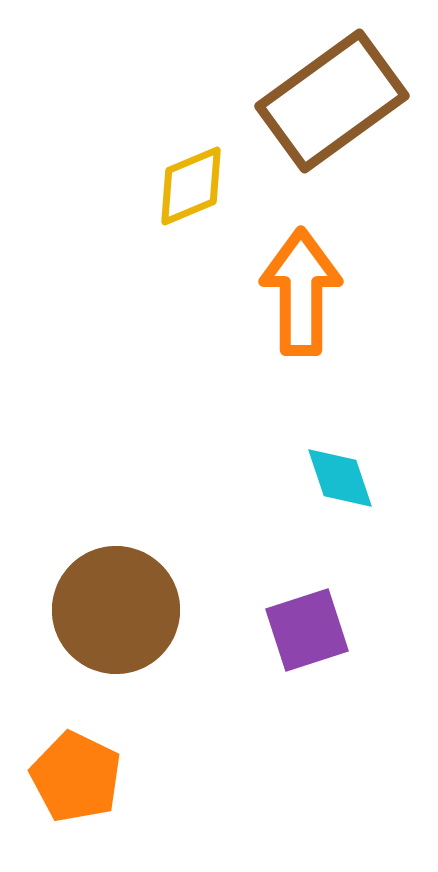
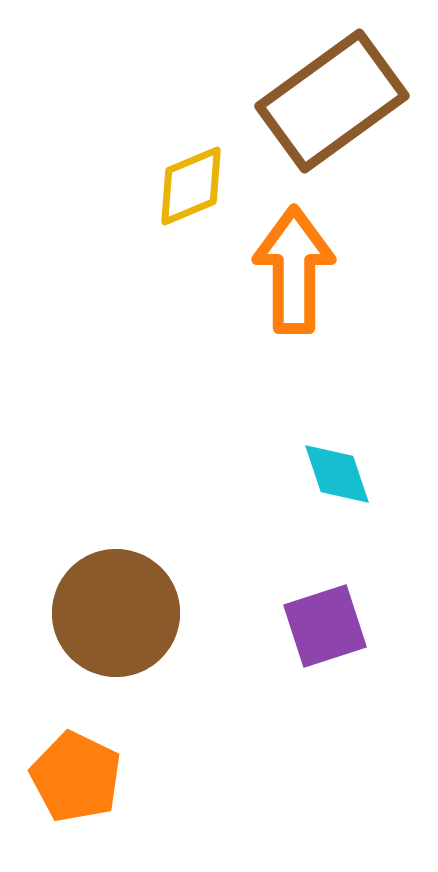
orange arrow: moved 7 px left, 22 px up
cyan diamond: moved 3 px left, 4 px up
brown circle: moved 3 px down
purple square: moved 18 px right, 4 px up
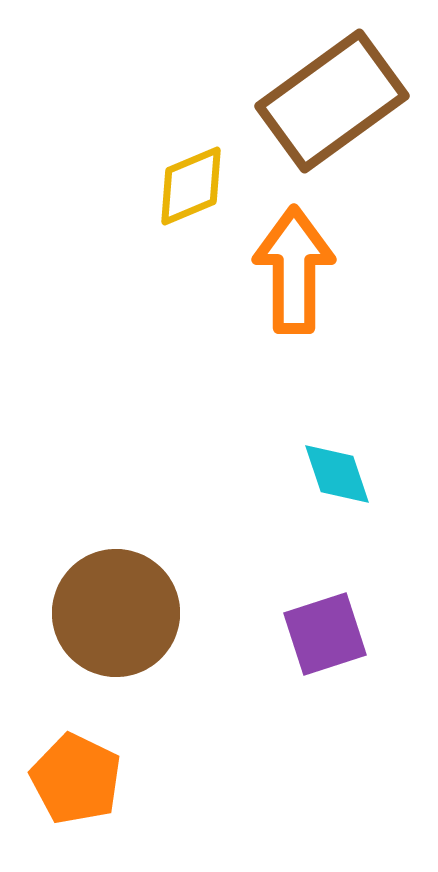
purple square: moved 8 px down
orange pentagon: moved 2 px down
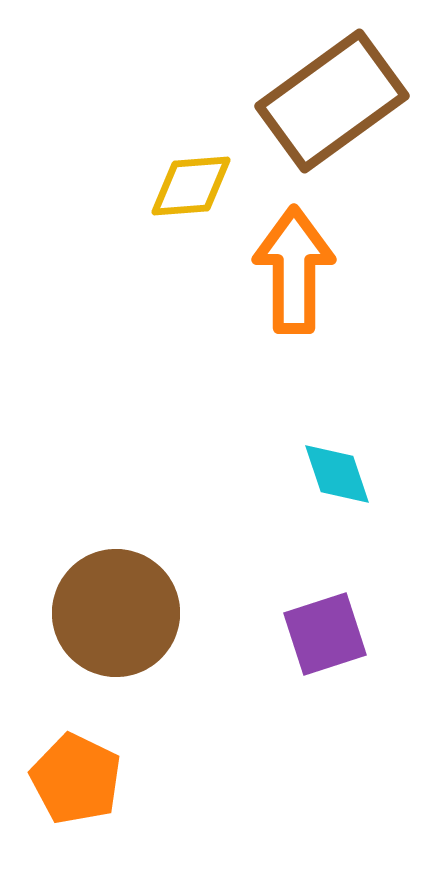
yellow diamond: rotated 18 degrees clockwise
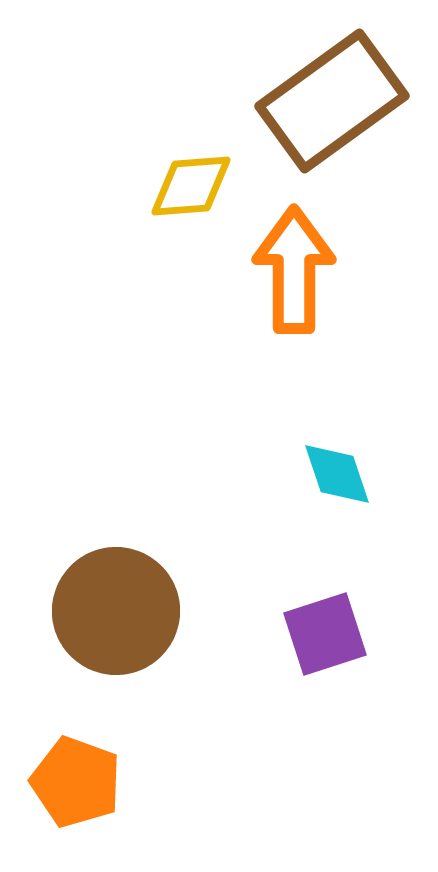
brown circle: moved 2 px up
orange pentagon: moved 3 px down; rotated 6 degrees counterclockwise
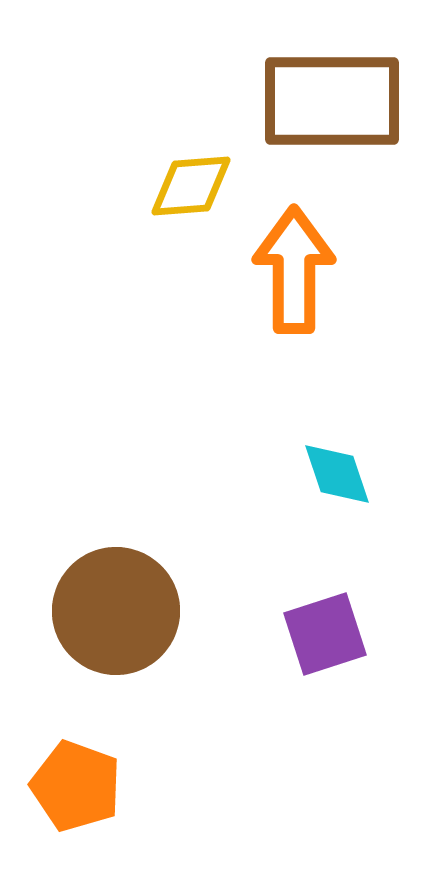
brown rectangle: rotated 36 degrees clockwise
orange pentagon: moved 4 px down
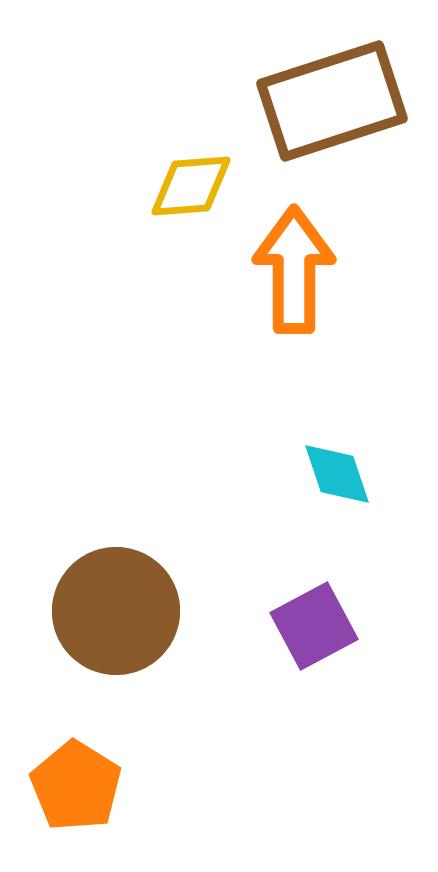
brown rectangle: rotated 18 degrees counterclockwise
purple square: moved 11 px left, 8 px up; rotated 10 degrees counterclockwise
orange pentagon: rotated 12 degrees clockwise
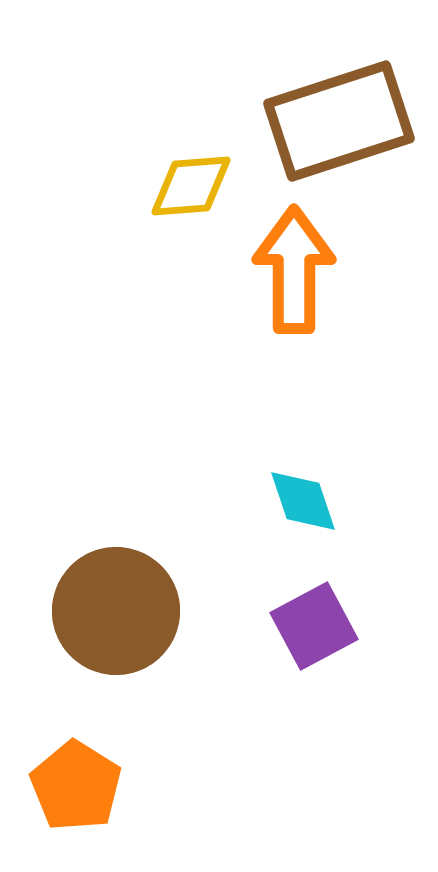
brown rectangle: moved 7 px right, 20 px down
cyan diamond: moved 34 px left, 27 px down
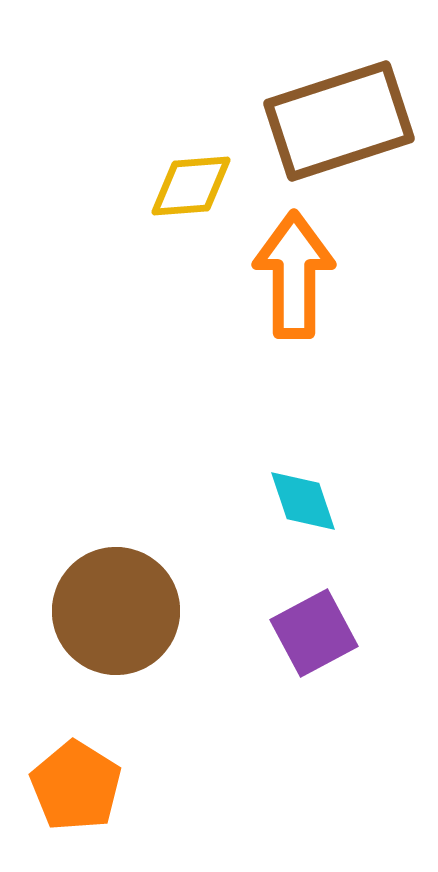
orange arrow: moved 5 px down
purple square: moved 7 px down
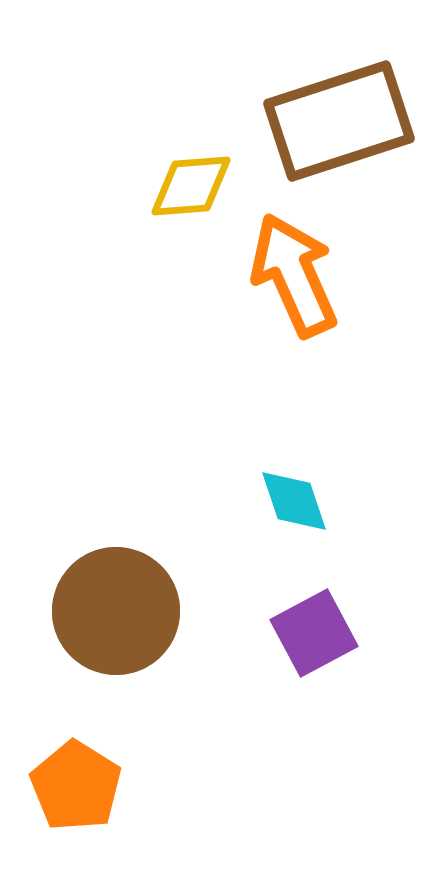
orange arrow: rotated 24 degrees counterclockwise
cyan diamond: moved 9 px left
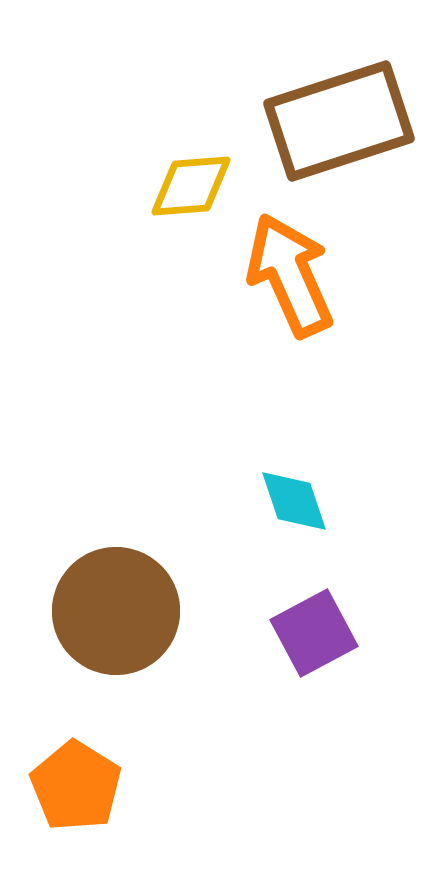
orange arrow: moved 4 px left
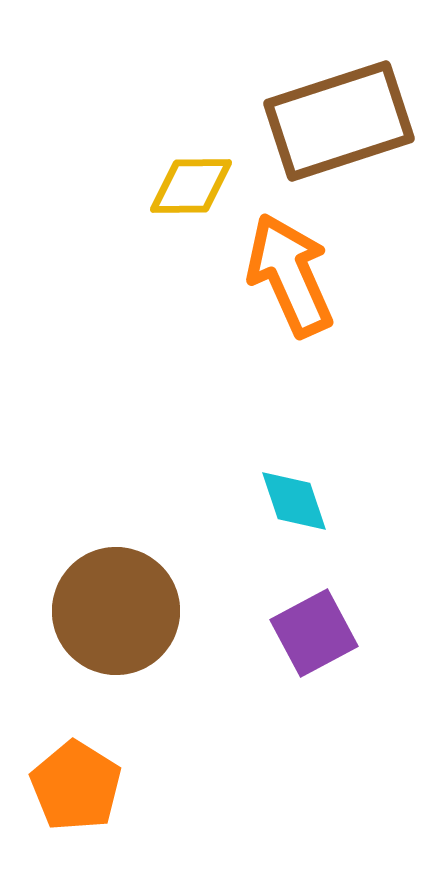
yellow diamond: rotated 4 degrees clockwise
